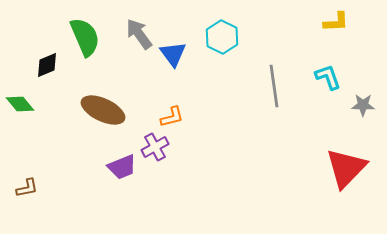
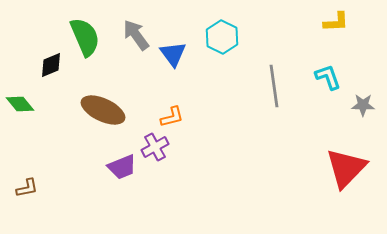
gray arrow: moved 3 px left, 1 px down
black diamond: moved 4 px right
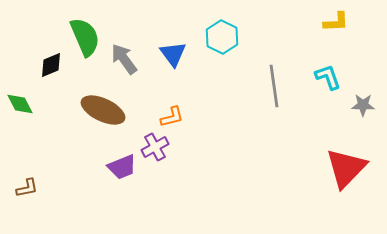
gray arrow: moved 12 px left, 24 px down
green diamond: rotated 12 degrees clockwise
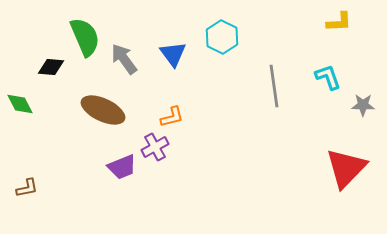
yellow L-shape: moved 3 px right
black diamond: moved 2 px down; rotated 28 degrees clockwise
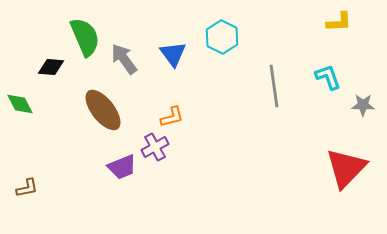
brown ellipse: rotated 27 degrees clockwise
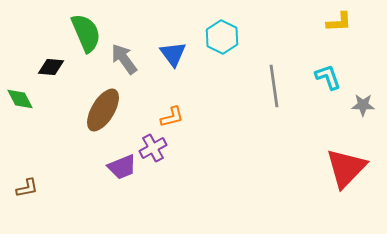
green semicircle: moved 1 px right, 4 px up
green diamond: moved 5 px up
brown ellipse: rotated 69 degrees clockwise
purple cross: moved 2 px left, 1 px down
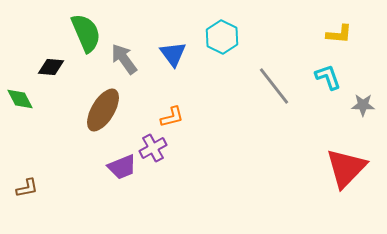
yellow L-shape: moved 12 px down; rotated 8 degrees clockwise
gray line: rotated 30 degrees counterclockwise
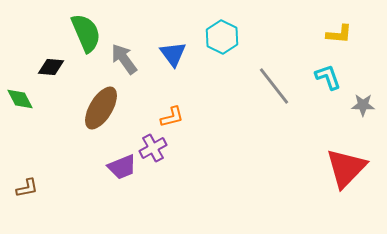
brown ellipse: moved 2 px left, 2 px up
